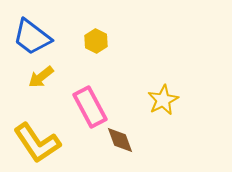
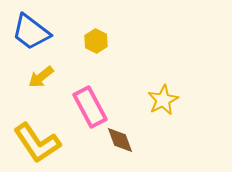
blue trapezoid: moved 1 px left, 5 px up
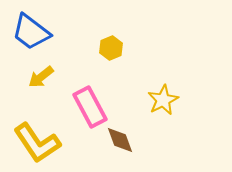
yellow hexagon: moved 15 px right, 7 px down; rotated 10 degrees clockwise
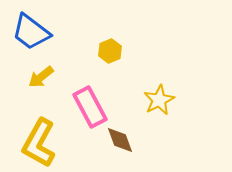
yellow hexagon: moved 1 px left, 3 px down
yellow star: moved 4 px left
yellow L-shape: moved 2 px right; rotated 63 degrees clockwise
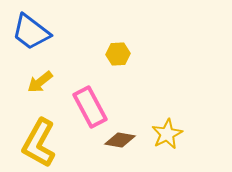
yellow hexagon: moved 8 px right, 3 px down; rotated 20 degrees clockwise
yellow arrow: moved 1 px left, 5 px down
yellow star: moved 8 px right, 34 px down
brown diamond: rotated 60 degrees counterclockwise
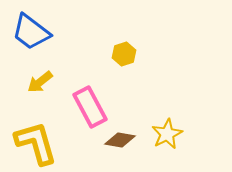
yellow hexagon: moved 6 px right; rotated 15 degrees counterclockwise
yellow L-shape: moved 3 px left; rotated 135 degrees clockwise
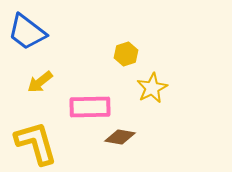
blue trapezoid: moved 4 px left
yellow hexagon: moved 2 px right
pink rectangle: rotated 63 degrees counterclockwise
yellow star: moved 15 px left, 46 px up
brown diamond: moved 3 px up
